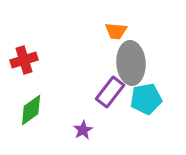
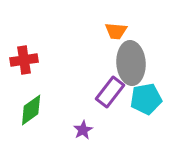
red cross: rotated 8 degrees clockwise
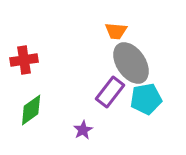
gray ellipse: rotated 30 degrees counterclockwise
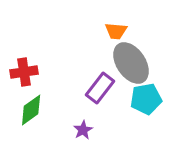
red cross: moved 12 px down
purple rectangle: moved 10 px left, 4 px up
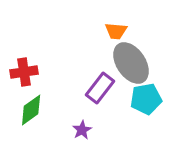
purple star: moved 1 px left
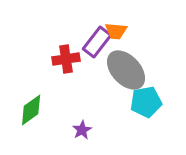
gray ellipse: moved 5 px left, 7 px down; rotated 9 degrees counterclockwise
red cross: moved 42 px right, 13 px up
purple rectangle: moved 3 px left, 46 px up
cyan pentagon: moved 3 px down
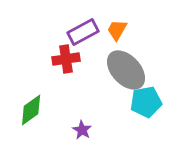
orange trapezoid: moved 1 px right, 1 px up; rotated 115 degrees clockwise
purple rectangle: moved 14 px left, 10 px up; rotated 24 degrees clockwise
purple star: rotated 12 degrees counterclockwise
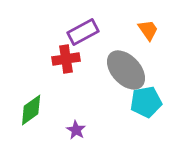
orange trapezoid: moved 31 px right; rotated 115 degrees clockwise
purple star: moved 6 px left
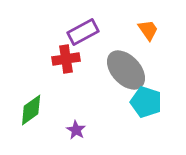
cyan pentagon: rotated 28 degrees clockwise
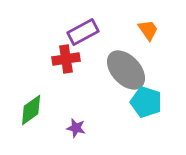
purple star: moved 2 px up; rotated 18 degrees counterclockwise
